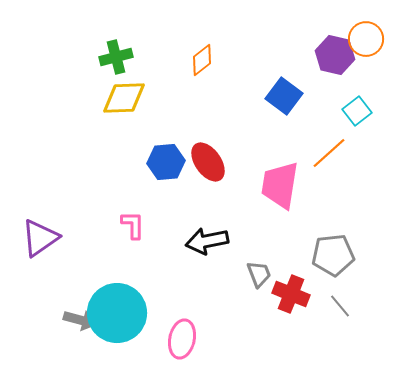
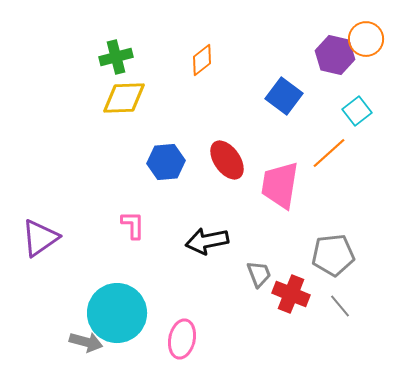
red ellipse: moved 19 px right, 2 px up
gray arrow: moved 6 px right, 22 px down
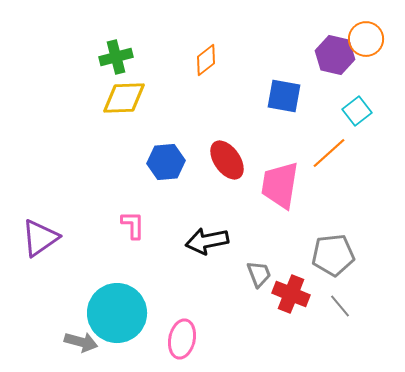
orange diamond: moved 4 px right
blue square: rotated 27 degrees counterclockwise
gray arrow: moved 5 px left
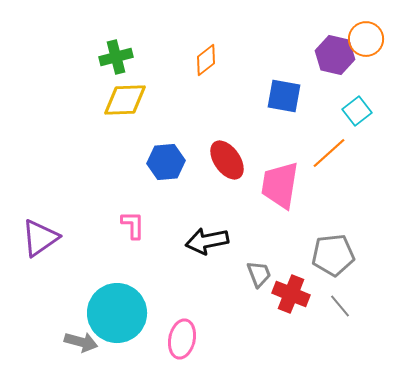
yellow diamond: moved 1 px right, 2 px down
